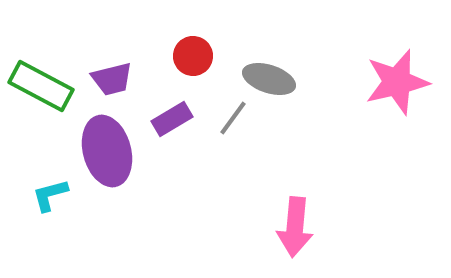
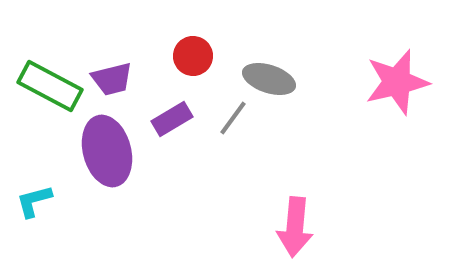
green rectangle: moved 9 px right
cyan L-shape: moved 16 px left, 6 px down
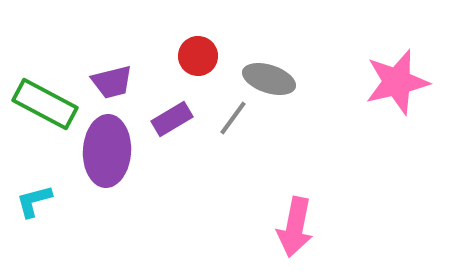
red circle: moved 5 px right
purple trapezoid: moved 3 px down
green rectangle: moved 5 px left, 18 px down
purple ellipse: rotated 18 degrees clockwise
pink arrow: rotated 6 degrees clockwise
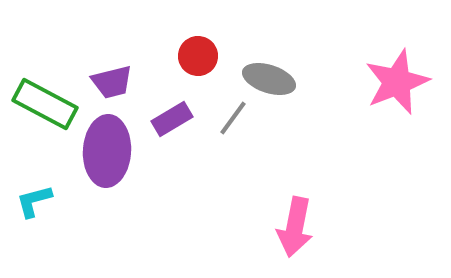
pink star: rotated 8 degrees counterclockwise
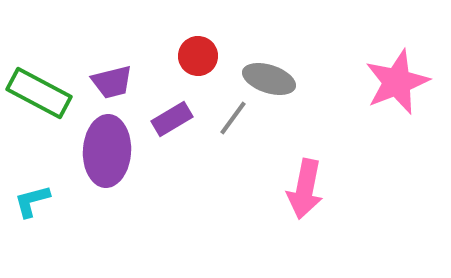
green rectangle: moved 6 px left, 11 px up
cyan L-shape: moved 2 px left
pink arrow: moved 10 px right, 38 px up
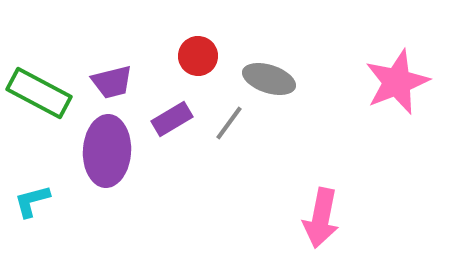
gray line: moved 4 px left, 5 px down
pink arrow: moved 16 px right, 29 px down
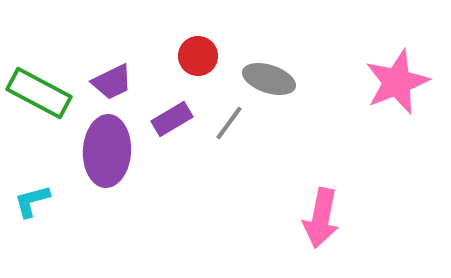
purple trapezoid: rotated 12 degrees counterclockwise
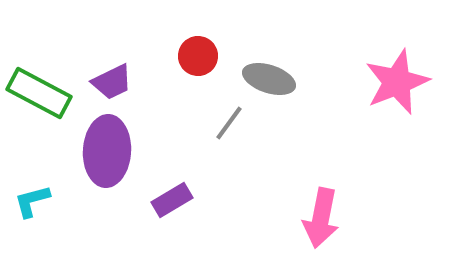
purple rectangle: moved 81 px down
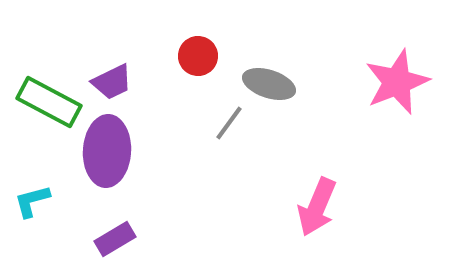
gray ellipse: moved 5 px down
green rectangle: moved 10 px right, 9 px down
purple rectangle: moved 57 px left, 39 px down
pink arrow: moved 4 px left, 11 px up; rotated 12 degrees clockwise
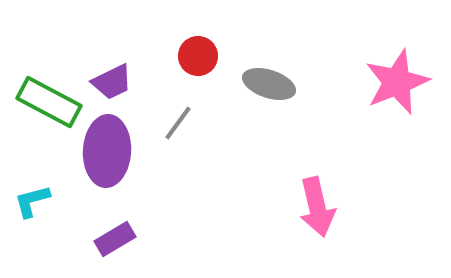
gray line: moved 51 px left
pink arrow: rotated 36 degrees counterclockwise
